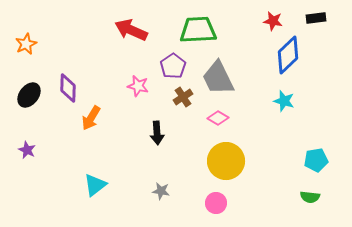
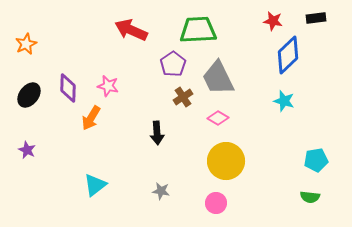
purple pentagon: moved 2 px up
pink star: moved 30 px left
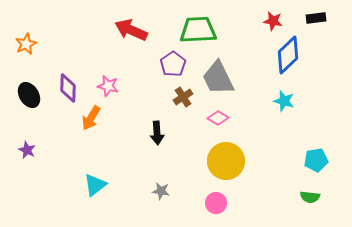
black ellipse: rotated 70 degrees counterclockwise
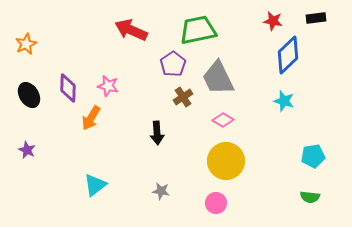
green trapezoid: rotated 9 degrees counterclockwise
pink diamond: moved 5 px right, 2 px down
cyan pentagon: moved 3 px left, 4 px up
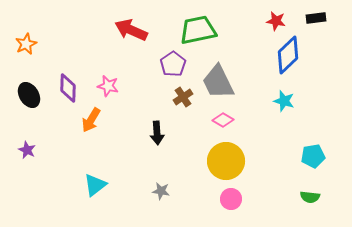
red star: moved 3 px right
gray trapezoid: moved 4 px down
orange arrow: moved 2 px down
pink circle: moved 15 px right, 4 px up
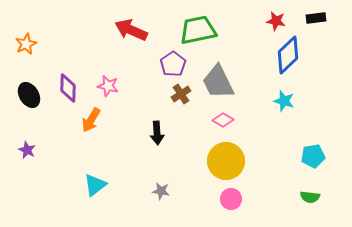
brown cross: moved 2 px left, 3 px up
